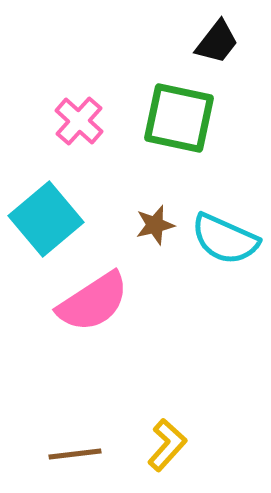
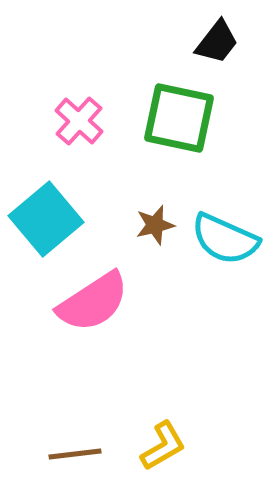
yellow L-shape: moved 4 px left, 1 px down; rotated 18 degrees clockwise
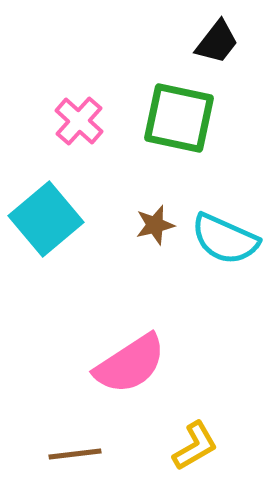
pink semicircle: moved 37 px right, 62 px down
yellow L-shape: moved 32 px right
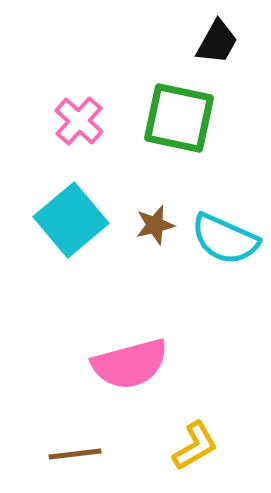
black trapezoid: rotated 9 degrees counterclockwise
cyan square: moved 25 px right, 1 px down
pink semicircle: rotated 18 degrees clockwise
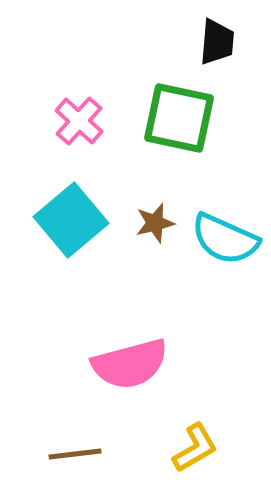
black trapezoid: rotated 24 degrees counterclockwise
brown star: moved 2 px up
yellow L-shape: moved 2 px down
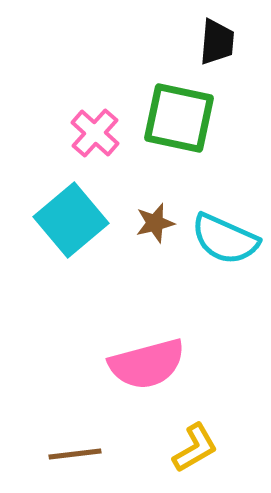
pink cross: moved 16 px right, 12 px down
pink semicircle: moved 17 px right
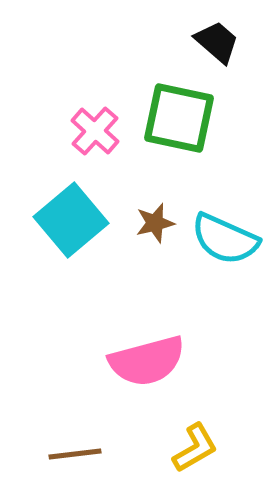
black trapezoid: rotated 54 degrees counterclockwise
pink cross: moved 2 px up
pink semicircle: moved 3 px up
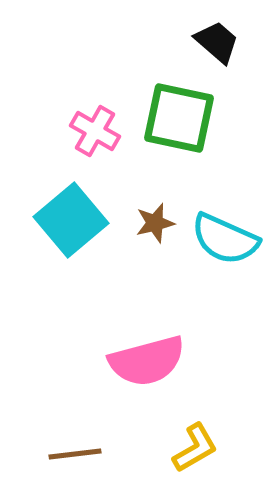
pink cross: rotated 12 degrees counterclockwise
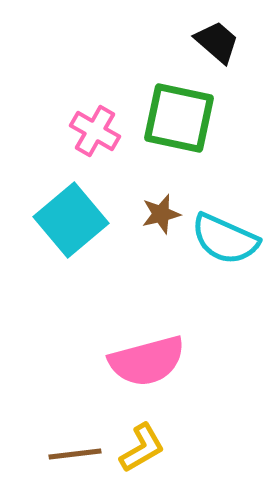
brown star: moved 6 px right, 9 px up
yellow L-shape: moved 53 px left
